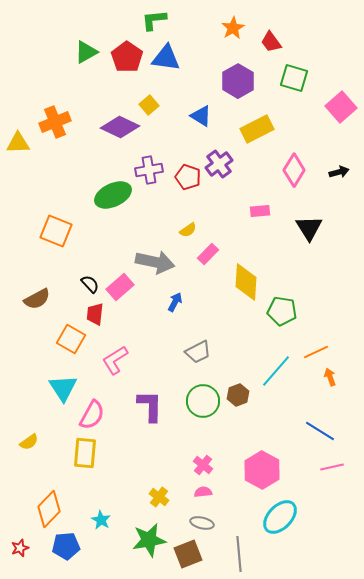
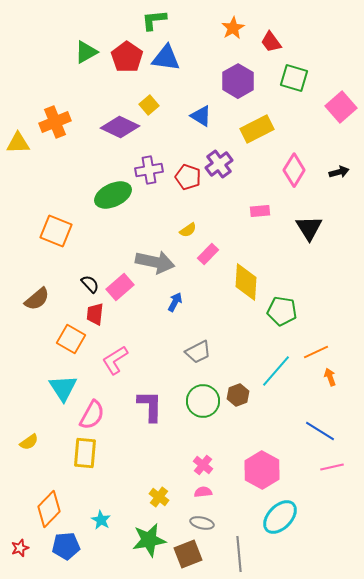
brown semicircle at (37, 299): rotated 12 degrees counterclockwise
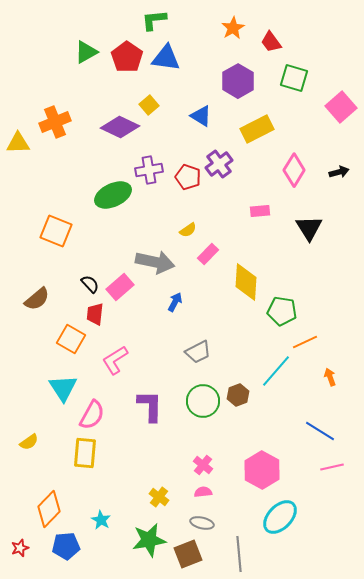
orange line at (316, 352): moved 11 px left, 10 px up
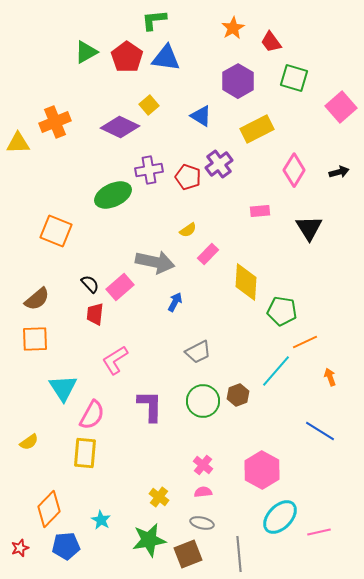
orange square at (71, 339): moved 36 px left; rotated 32 degrees counterclockwise
pink line at (332, 467): moved 13 px left, 65 px down
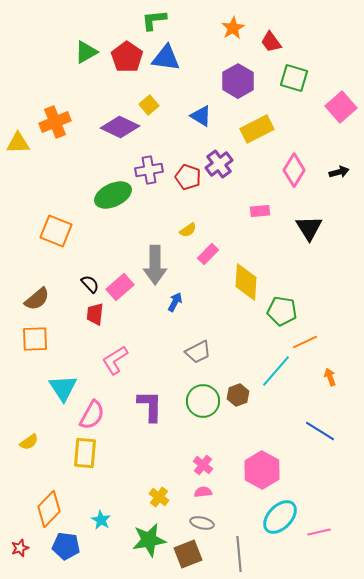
gray arrow at (155, 262): moved 3 px down; rotated 78 degrees clockwise
blue pentagon at (66, 546): rotated 12 degrees clockwise
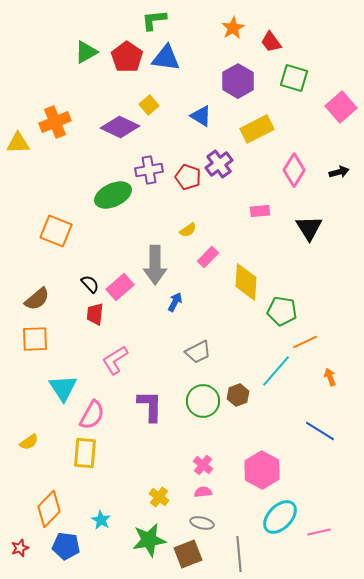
pink rectangle at (208, 254): moved 3 px down
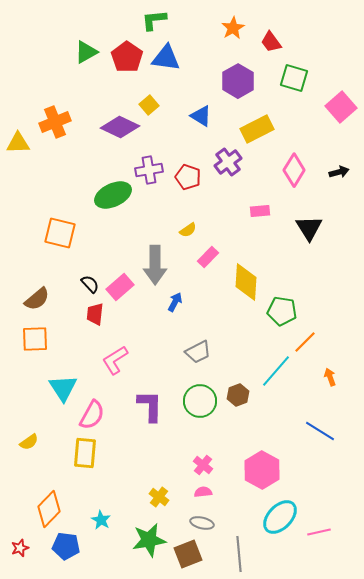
purple cross at (219, 164): moved 9 px right, 2 px up
orange square at (56, 231): moved 4 px right, 2 px down; rotated 8 degrees counterclockwise
orange line at (305, 342): rotated 20 degrees counterclockwise
green circle at (203, 401): moved 3 px left
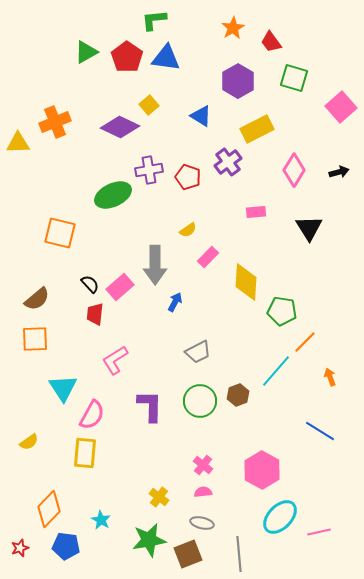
pink rectangle at (260, 211): moved 4 px left, 1 px down
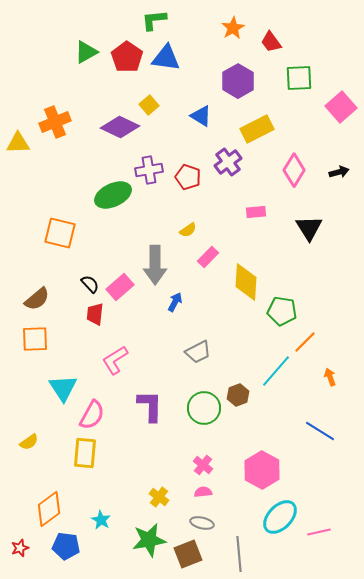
green square at (294, 78): moved 5 px right; rotated 20 degrees counterclockwise
green circle at (200, 401): moved 4 px right, 7 px down
orange diamond at (49, 509): rotated 9 degrees clockwise
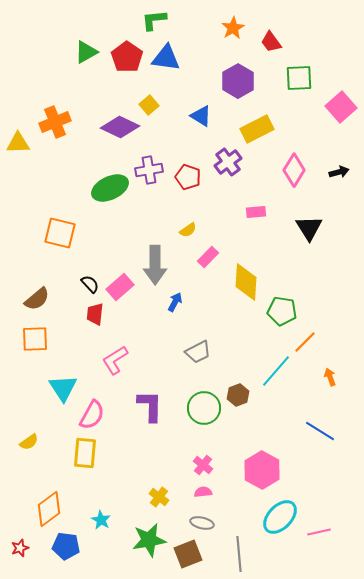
green ellipse at (113, 195): moved 3 px left, 7 px up
